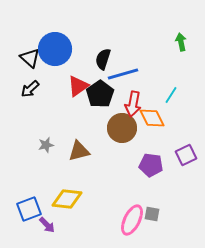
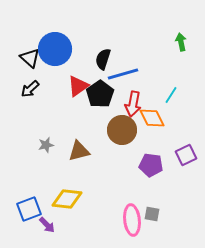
brown circle: moved 2 px down
pink ellipse: rotated 32 degrees counterclockwise
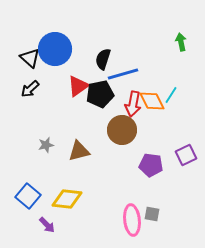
black pentagon: rotated 24 degrees clockwise
orange diamond: moved 17 px up
blue square: moved 1 px left, 13 px up; rotated 30 degrees counterclockwise
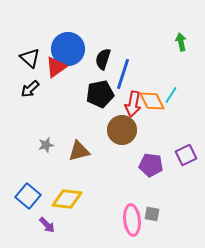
blue circle: moved 13 px right
blue line: rotated 56 degrees counterclockwise
red triangle: moved 22 px left, 19 px up
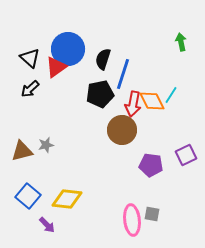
brown triangle: moved 57 px left
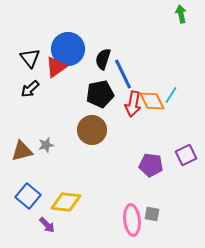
green arrow: moved 28 px up
black triangle: rotated 10 degrees clockwise
blue line: rotated 44 degrees counterclockwise
brown circle: moved 30 px left
yellow diamond: moved 1 px left, 3 px down
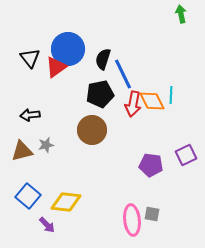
black arrow: moved 26 px down; rotated 36 degrees clockwise
cyan line: rotated 30 degrees counterclockwise
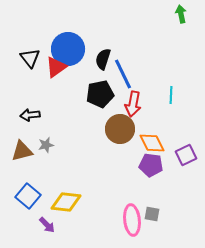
orange diamond: moved 42 px down
brown circle: moved 28 px right, 1 px up
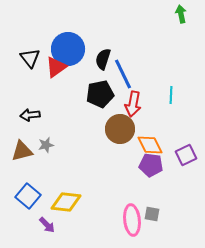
orange diamond: moved 2 px left, 2 px down
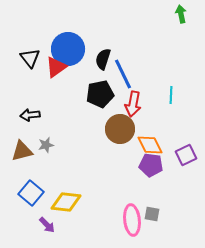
blue square: moved 3 px right, 3 px up
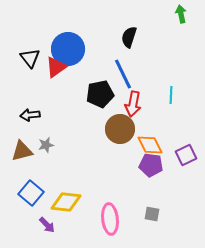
black semicircle: moved 26 px right, 22 px up
pink ellipse: moved 22 px left, 1 px up
